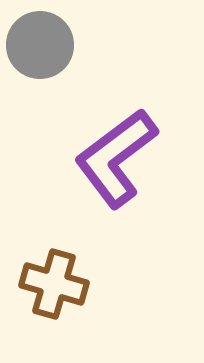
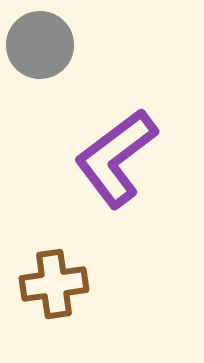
brown cross: rotated 24 degrees counterclockwise
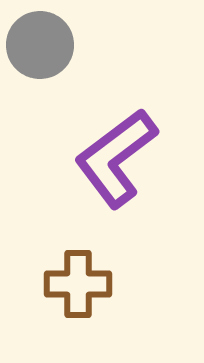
brown cross: moved 24 px right; rotated 8 degrees clockwise
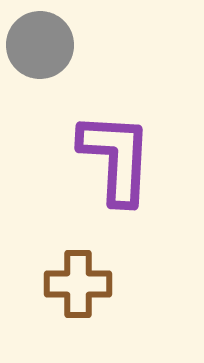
purple L-shape: rotated 130 degrees clockwise
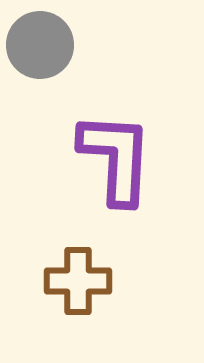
brown cross: moved 3 px up
